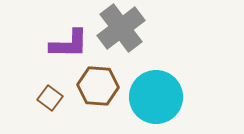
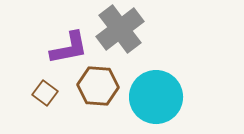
gray cross: moved 1 px left, 1 px down
purple L-shape: moved 4 px down; rotated 12 degrees counterclockwise
brown square: moved 5 px left, 5 px up
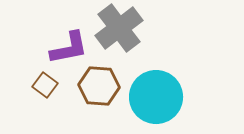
gray cross: moved 1 px left, 1 px up
brown hexagon: moved 1 px right
brown square: moved 8 px up
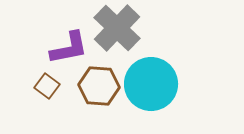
gray cross: moved 2 px left; rotated 9 degrees counterclockwise
brown square: moved 2 px right, 1 px down
cyan circle: moved 5 px left, 13 px up
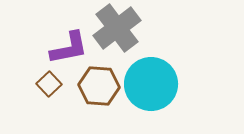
gray cross: rotated 9 degrees clockwise
brown square: moved 2 px right, 2 px up; rotated 10 degrees clockwise
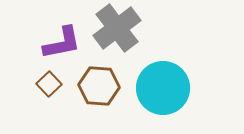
purple L-shape: moved 7 px left, 5 px up
cyan circle: moved 12 px right, 4 px down
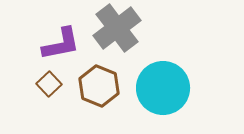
purple L-shape: moved 1 px left, 1 px down
brown hexagon: rotated 18 degrees clockwise
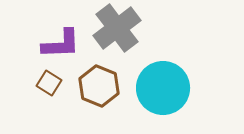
purple L-shape: rotated 9 degrees clockwise
brown square: moved 1 px up; rotated 15 degrees counterclockwise
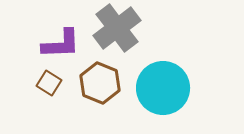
brown hexagon: moved 1 px right, 3 px up
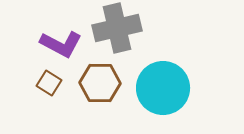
gray cross: rotated 24 degrees clockwise
purple L-shape: rotated 30 degrees clockwise
brown hexagon: rotated 21 degrees counterclockwise
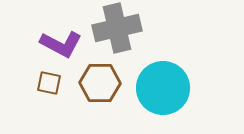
brown square: rotated 20 degrees counterclockwise
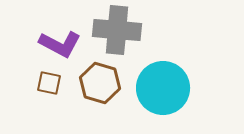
gray cross: moved 2 px down; rotated 18 degrees clockwise
purple L-shape: moved 1 px left
brown hexagon: rotated 15 degrees clockwise
